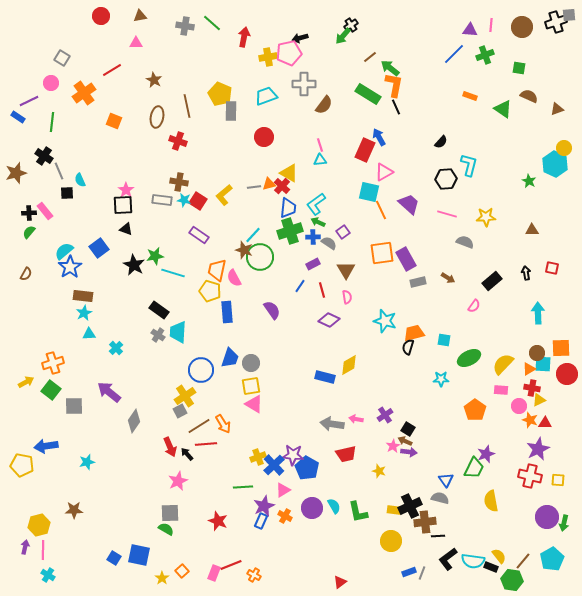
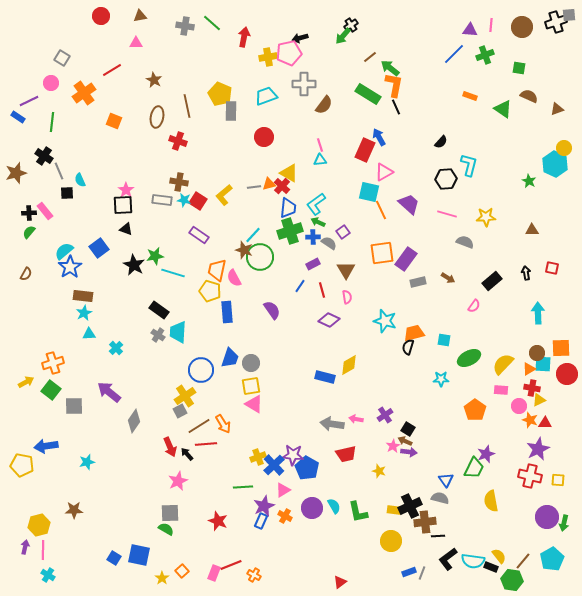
purple rectangle at (406, 259): rotated 65 degrees clockwise
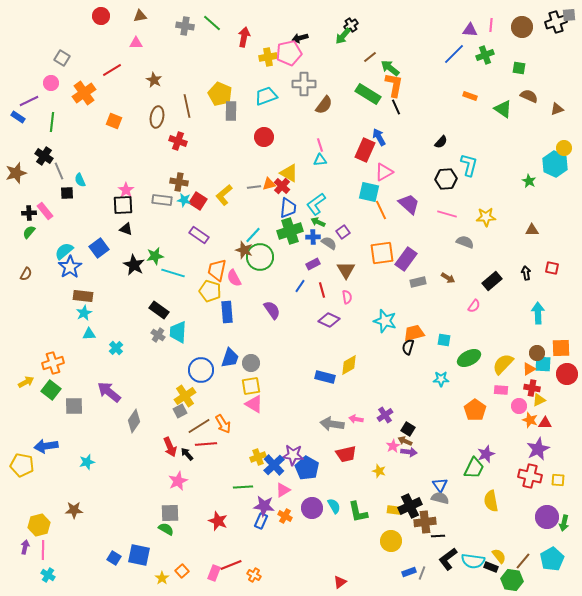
blue triangle at (446, 480): moved 6 px left, 5 px down
purple star at (264, 506): rotated 30 degrees clockwise
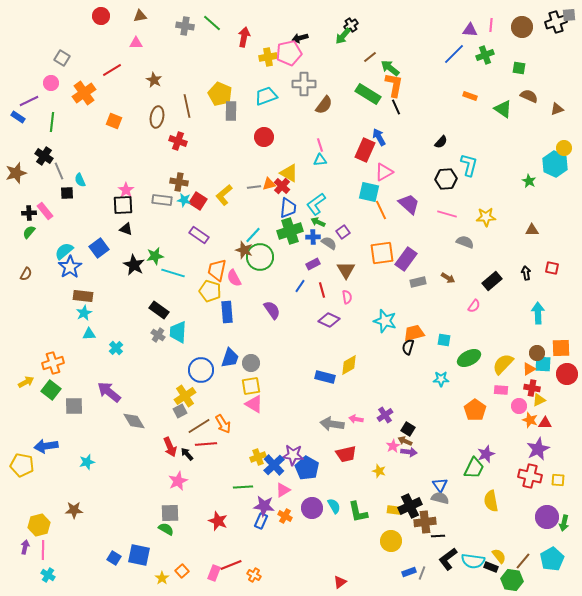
gray diamond at (134, 421): rotated 65 degrees counterclockwise
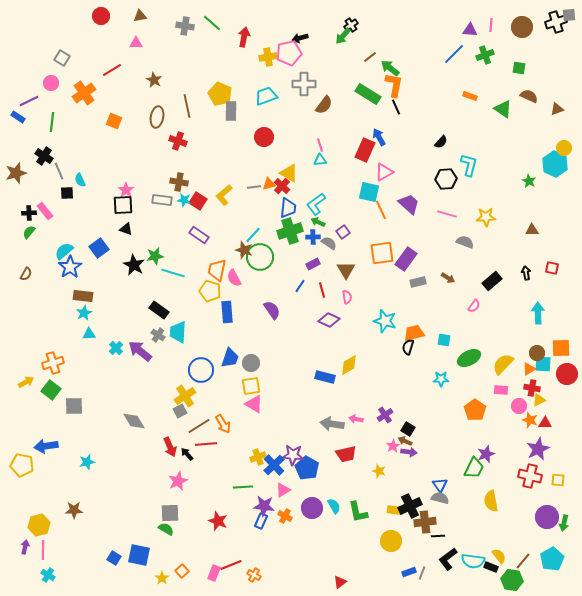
purple arrow at (109, 392): moved 31 px right, 41 px up
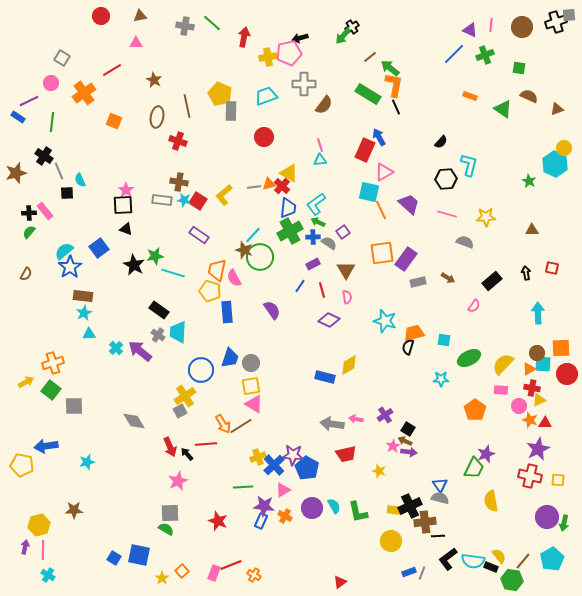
black cross at (351, 25): moved 1 px right, 2 px down
purple triangle at (470, 30): rotated 21 degrees clockwise
green cross at (290, 231): rotated 10 degrees counterclockwise
brown line at (199, 426): moved 42 px right
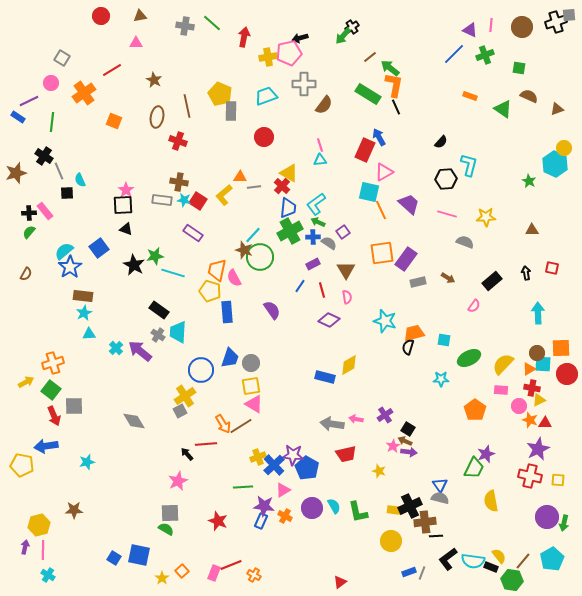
orange triangle at (269, 184): moved 29 px left, 7 px up; rotated 16 degrees clockwise
purple rectangle at (199, 235): moved 6 px left, 2 px up
red arrow at (170, 447): moved 116 px left, 31 px up
black line at (438, 536): moved 2 px left
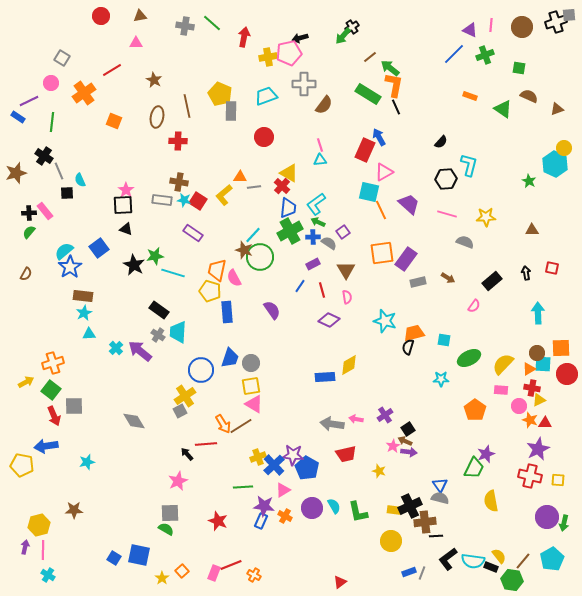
red cross at (178, 141): rotated 18 degrees counterclockwise
blue rectangle at (325, 377): rotated 18 degrees counterclockwise
black square at (408, 429): rotated 24 degrees clockwise
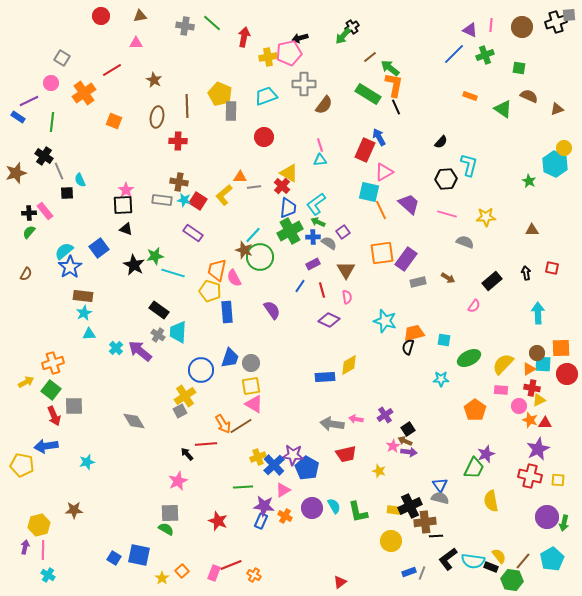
brown line at (187, 106): rotated 10 degrees clockwise
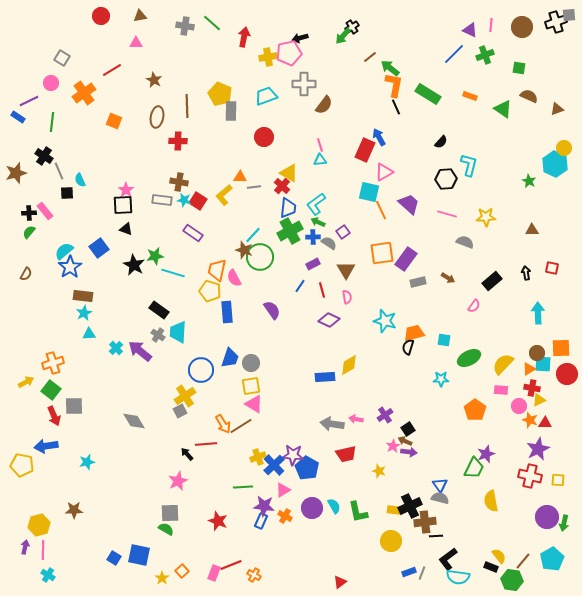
green rectangle at (368, 94): moved 60 px right
cyan semicircle at (473, 561): moved 15 px left, 16 px down
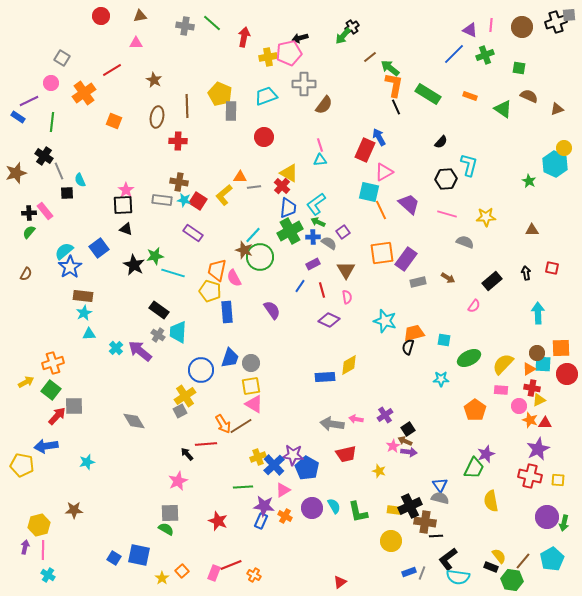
red arrow at (54, 416): moved 3 px right; rotated 114 degrees counterclockwise
brown cross at (425, 522): rotated 15 degrees clockwise
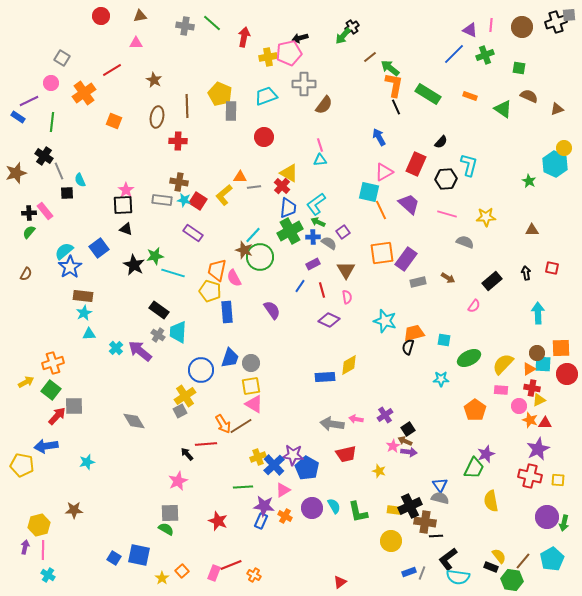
red rectangle at (365, 150): moved 51 px right, 14 px down
